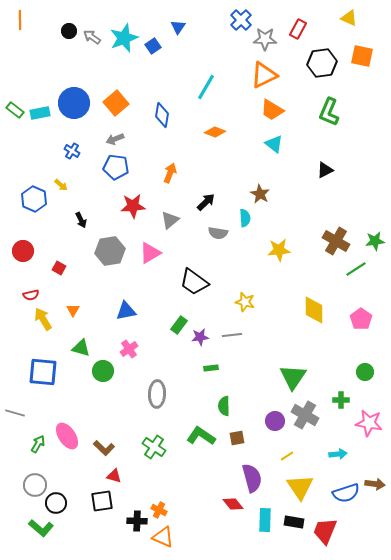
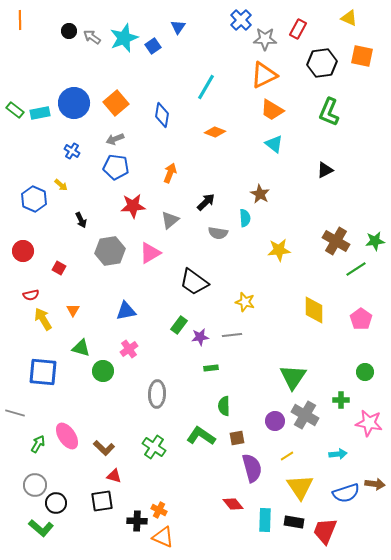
purple semicircle at (252, 478): moved 10 px up
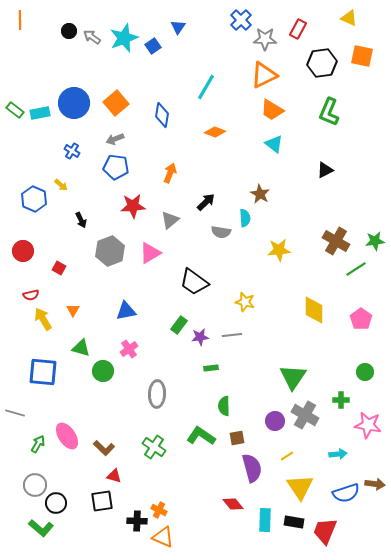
gray semicircle at (218, 233): moved 3 px right, 1 px up
gray hexagon at (110, 251): rotated 12 degrees counterclockwise
pink star at (369, 423): moved 1 px left, 2 px down
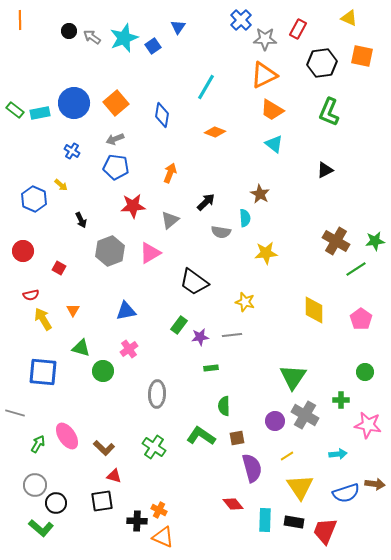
yellow star at (279, 250): moved 13 px left, 3 px down
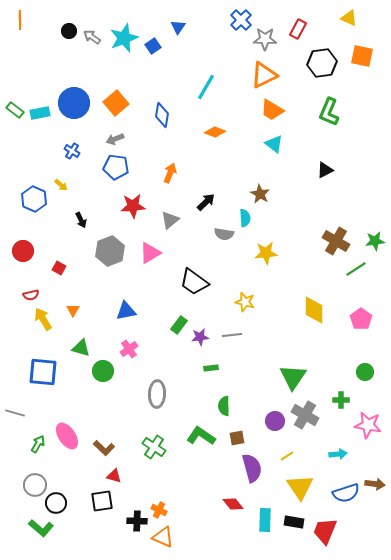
gray semicircle at (221, 232): moved 3 px right, 2 px down
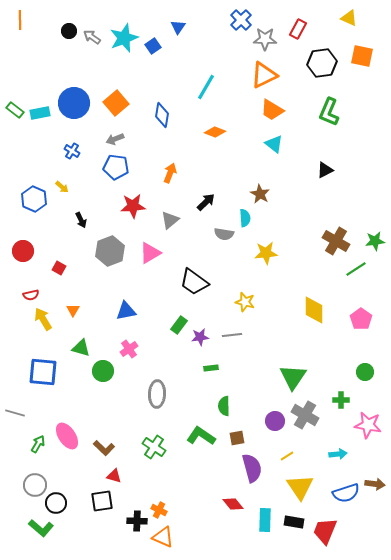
yellow arrow at (61, 185): moved 1 px right, 2 px down
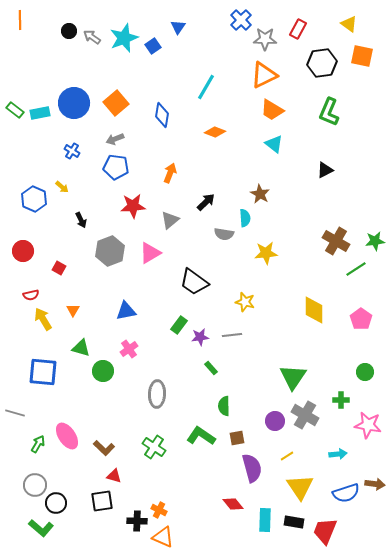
yellow triangle at (349, 18): moved 6 px down; rotated 12 degrees clockwise
green rectangle at (211, 368): rotated 56 degrees clockwise
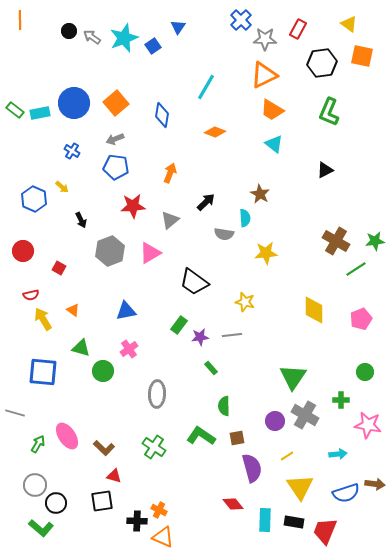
orange triangle at (73, 310): rotated 24 degrees counterclockwise
pink pentagon at (361, 319): rotated 15 degrees clockwise
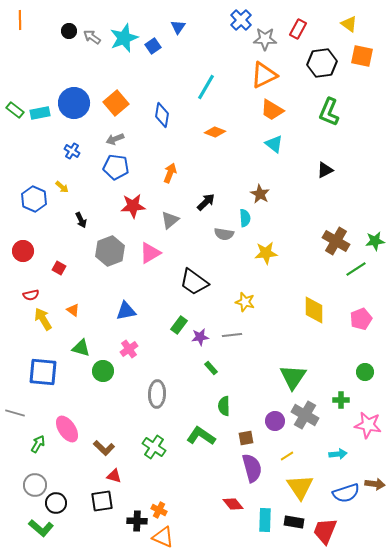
pink ellipse at (67, 436): moved 7 px up
brown square at (237, 438): moved 9 px right
